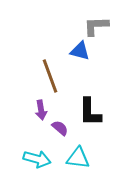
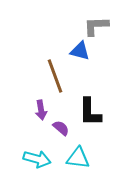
brown line: moved 5 px right
purple semicircle: moved 1 px right
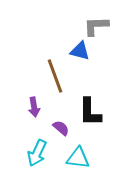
purple arrow: moved 7 px left, 3 px up
cyan arrow: moved 6 px up; rotated 100 degrees clockwise
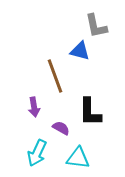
gray L-shape: rotated 100 degrees counterclockwise
purple semicircle: rotated 12 degrees counterclockwise
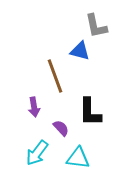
purple semicircle: rotated 18 degrees clockwise
cyan arrow: rotated 12 degrees clockwise
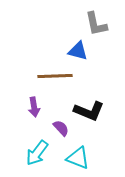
gray L-shape: moved 2 px up
blue triangle: moved 2 px left
brown line: rotated 72 degrees counterclockwise
black L-shape: moved 1 px left, 1 px up; rotated 68 degrees counterclockwise
cyan triangle: rotated 15 degrees clockwise
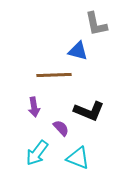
brown line: moved 1 px left, 1 px up
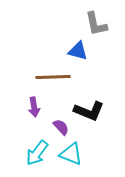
brown line: moved 1 px left, 2 px down
purple semicircle: moved 1 px up
cyan triangle: moved 7 px left, 4 px up
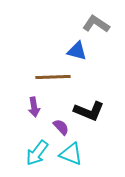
gray L-shape: rotated 136 degrees clockwise
blue triangle: moved 1 px left
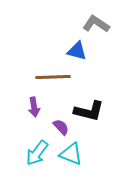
black L-shape: rotated 8 degrees counterclockwise
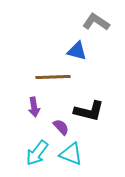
gray L-shape: moved 2 px up
